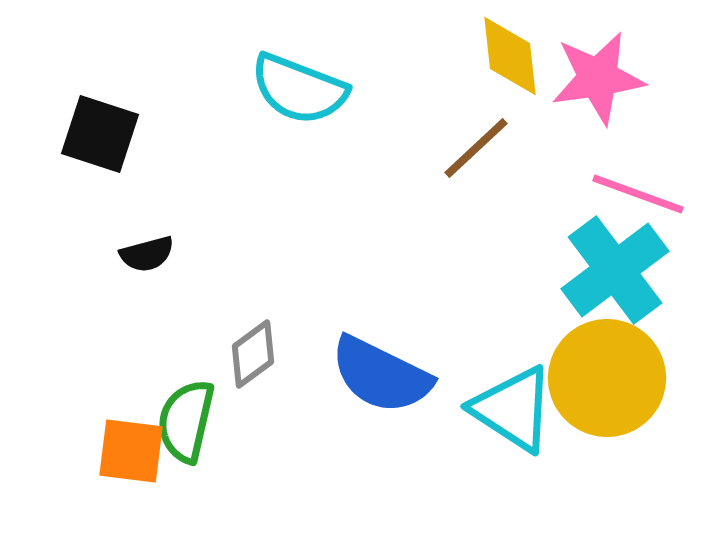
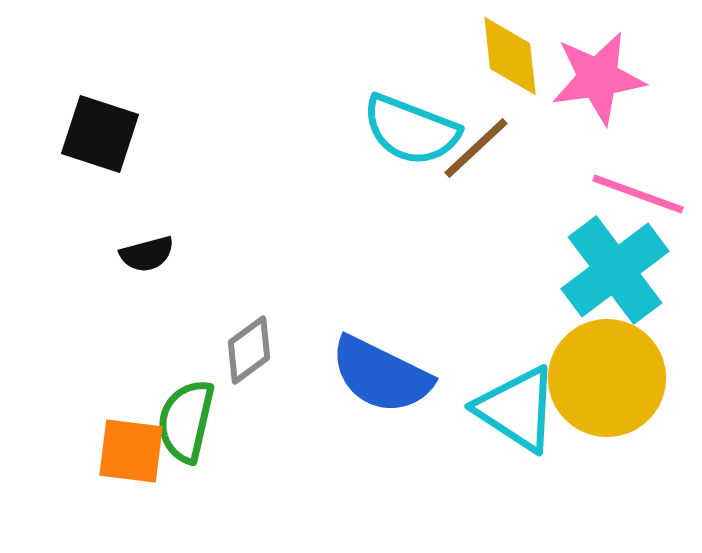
cyan semicircle: moved 112 px right, 41 px down
gray diamond: moved 4 px left, 4 px up
cyan triangle: moved 4 px right
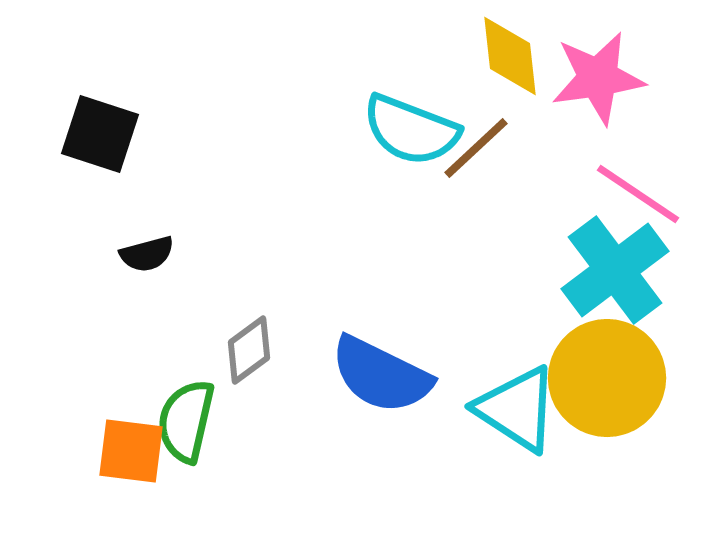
pink line: rotated 14 degrees clockwise
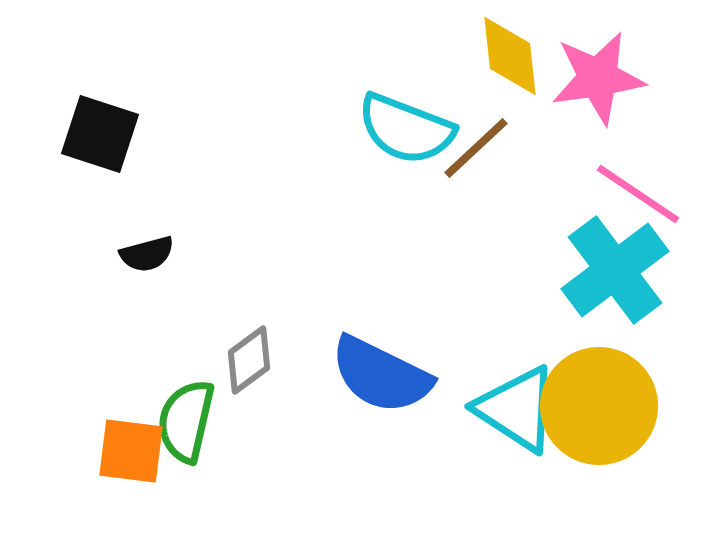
cyan semicircle: moved 5 px left, 1 px up
gray diamond: moved 10 px down
yellow circle: moved 8 px left, 28 px down
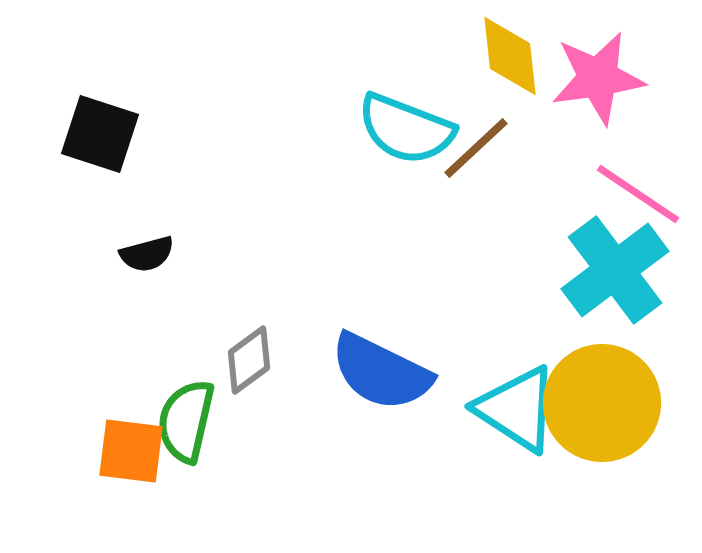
blue semicircle: moved 3 px up
yellow circle: moved 3 px right, 3 px up
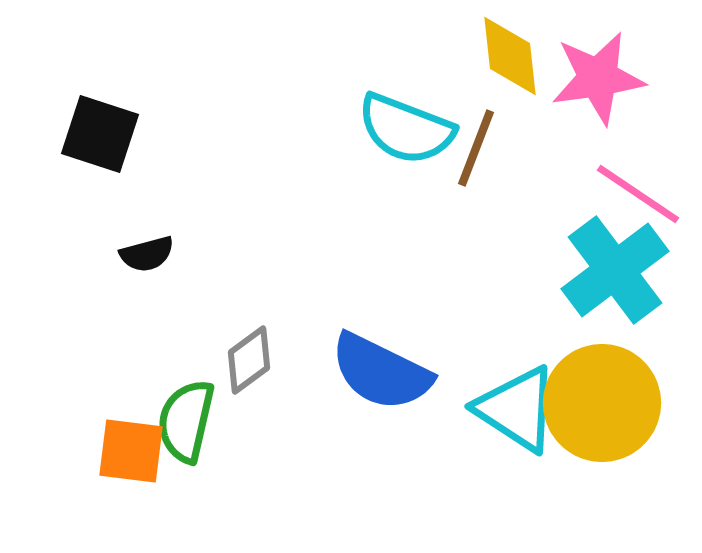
brown line: rotated 26 degrees counterclockwise
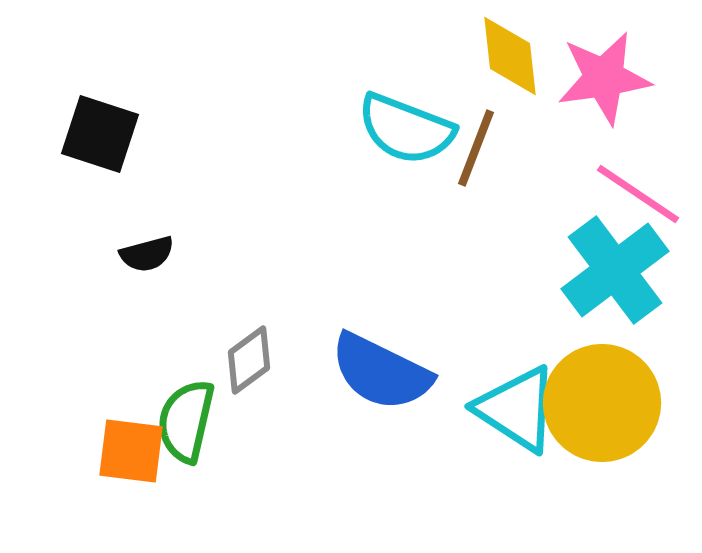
pink star: moved 6 px right
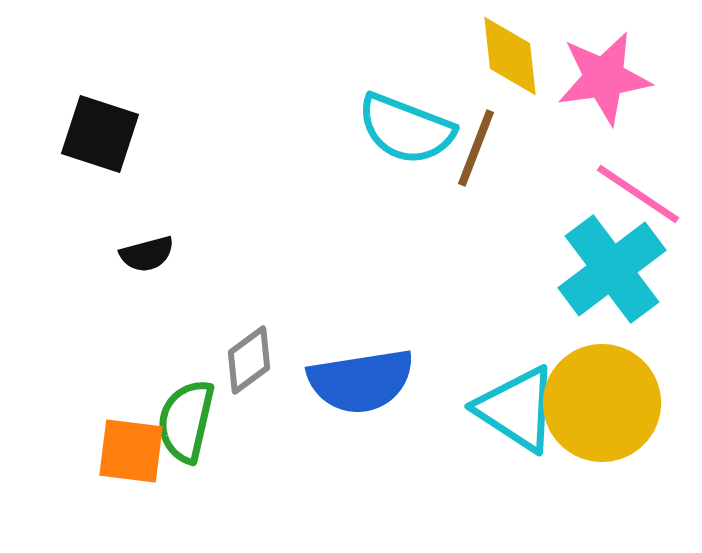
cyan cross: moved 3 px left, 1 px up
blue semicircle: moved 20 px left, 9 px down; rotated 35 degrees counterclockwise
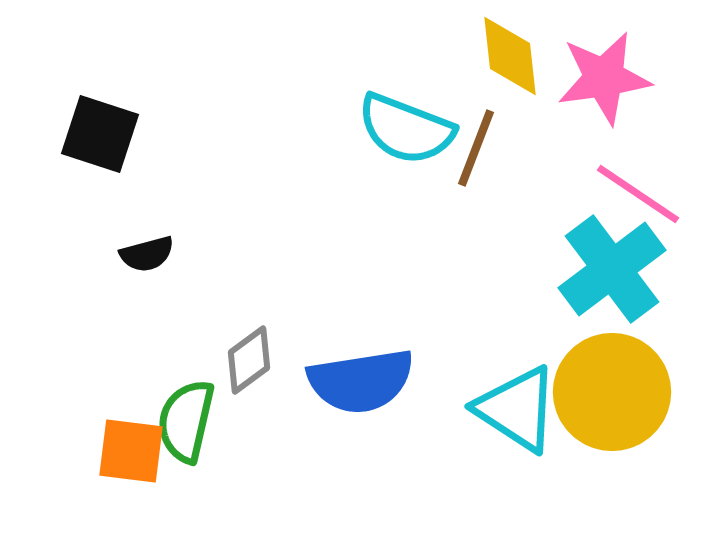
yellow circle: moved 10 px right, 11 px up
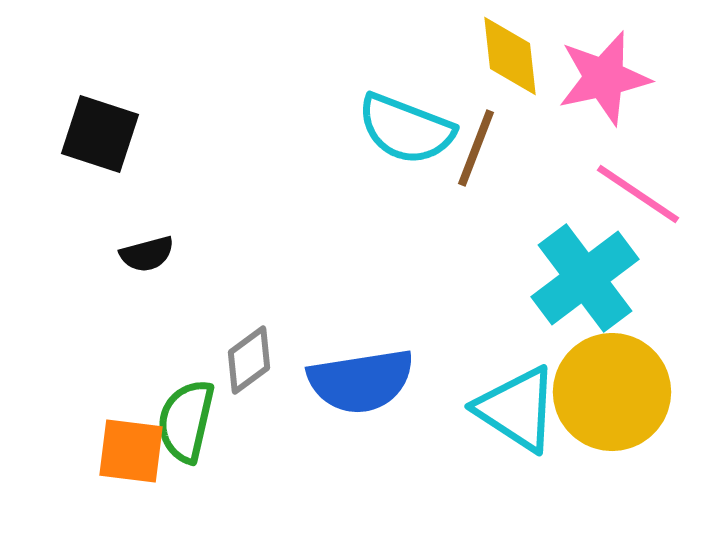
pink star: rotated 4 degrees counterclockwise
cyan cross: moved 27 px left, 9 px down
